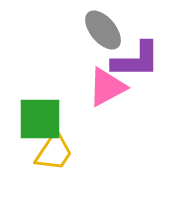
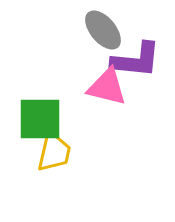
purple L-shape: rotated 6 degrees clockwise
pink triangle: rotated 42 degrees clockwise
yellow trapezoid: rotated 21 degrees counterclockwise
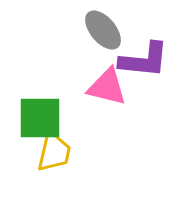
purple L-shape: moved 8 px right
green square: moved 1 px up
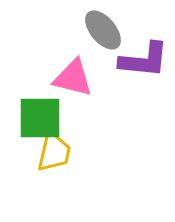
pink triangle: moved 34 px left, 9 px up
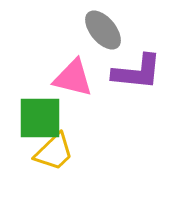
purple L-shape: moved 7 px left, 12 px down
yellow trapezoid: rotated 33 degrees clockwise
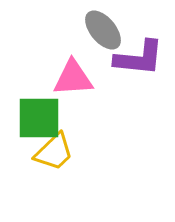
purple L-shape: moved 2 px right, 14 px up
pink triangle: rotated 18 degrees counterclockwise
green square: moved 1 px left
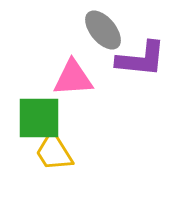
purple L-shape: moved 2 px right, 1 px down
yellow trapezoid: rotated 102 degrees clockwise
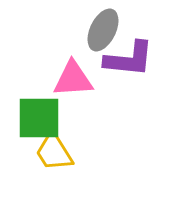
gray ellipse: rotated 66 degrees clockwise
purple L-shape: moved 12 px left
pink triangle: moved 1 px down
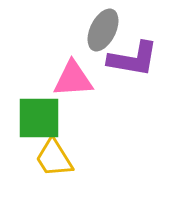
purple L-shape: moved 4 px right; rotated 4 degrees clockwise
yellow trapezoid: moved 6 px down
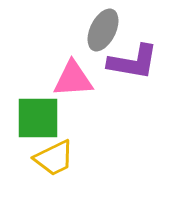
purple L-shape: moved 3 px down
green square: moved 1 px left
yellow trapezoid: rotated 84 degrees counterclockwise
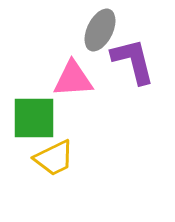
gray ellipse: moved 3 px left
purple L-shape: moved 1 px up; rotated 114 degrees counterclockwise
green square: moved 4 px left
